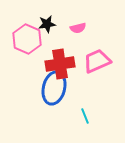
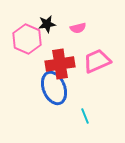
blue ellipse: rotated 36 degrees counterclockwise
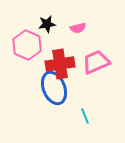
pink hexagon: moved 6 px down
pink trapezoid: moved 1 px left, 1 px down
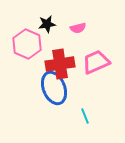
pink hexagon: moved 1 px up
